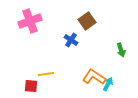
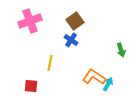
brown square: moved 12 px left
yellow line: moved 4 px right, 11 px up; rotated 70 degrees counterclockwise
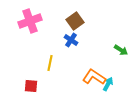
green arrow: rotated 40 degrees counterclockwise
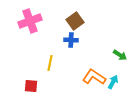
blue cross: rotated 32 degrees counterclockwise
green arrow: moved 1 px left, 5 px down
cyan arrow: moved 5 px right, 2 px up
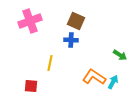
brown square: moved 1 px right; rotated 30 degrees counterclockwise
